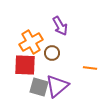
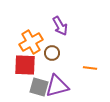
purple triangle: rotated 25 degrees clockwise
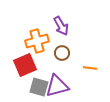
purple arrow: moved 1 px right
orange cross: moved 6 px right, 1 px up; rotated 15 degrees clockwise
brown circle: moved 10 px right
red square: rotated 25 degrees counterclockwise
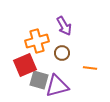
purple arrow: moved 3 px right
gray square: moved 7 px up
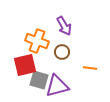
orange cross: rotated 35 degrees clockwise
brown circle: moved 1 px up
red square: rotated 10 degrees clockwise
